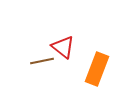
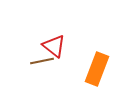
red triangle: moved 9 px left, 1 px up
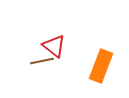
orange rectangle: moved 4 px right, 3 px up
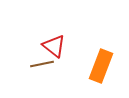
brown line: moved 3 px down
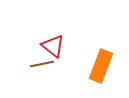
red triangle: moved 1 px left
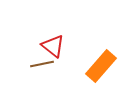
orange rectangle: rotated 20 degrees clockwise
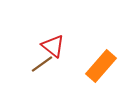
brown line: rotated 25 degrees counterclockwise
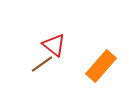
red triangle: moved 1 px right, 1 px up
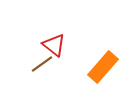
orange rectangle: moved 2 px right, 1 px down
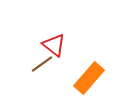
orange rectangle: moved 14 px left, 11 px down
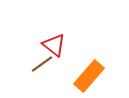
orange rectangle: moved 2 px up
